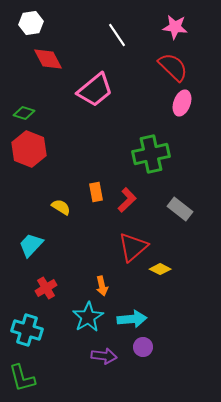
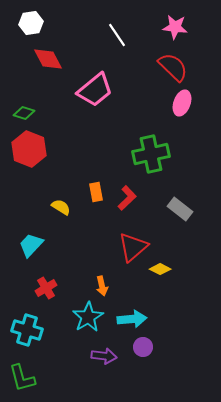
red L-shape: moved 2 px up
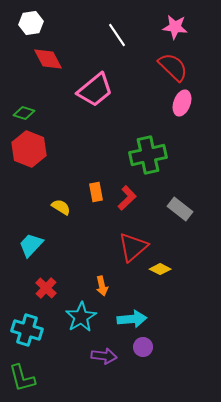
green cross: moved 3 px left, 1 px down
red cross: rotated 15 degrees counterclockwise
cyan star: moved 7 px left
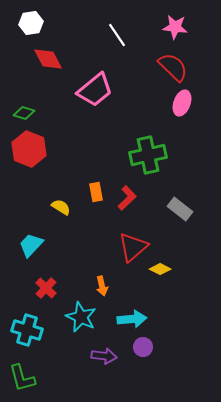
cyan star: rotated 16 degrees counterclockwise
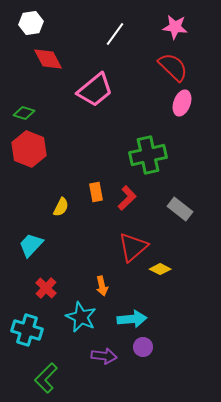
white line: moved 2 px left, 1 px up; rotated 70 degrees clockwise
yellow semicircle: rotated 84 degrees clockwise
green L-shape: moved 24 px right; rotated 60 degrees clockwise
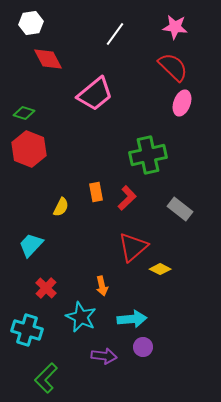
pink trapezoid: moved 4 px down
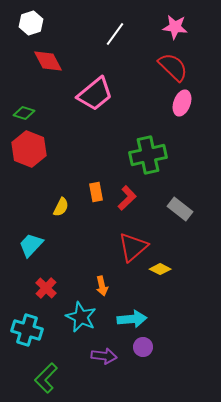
white hexagon: rotated 10 degrees counterclockwise
red diamond: moved 2 px down
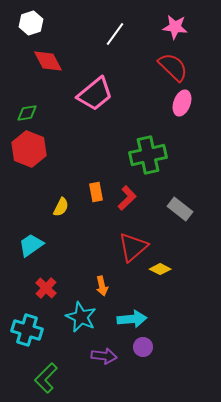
green diamond: moved 3 px right; rotated 25 degrees counterclockwise
cyan trapezoid: rotated 12 degrees clockwise
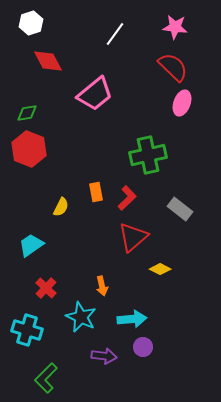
red triangle: moved 10 px up
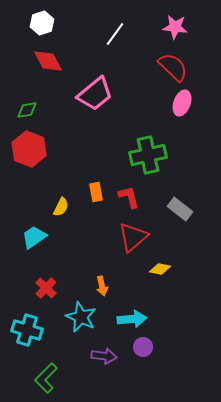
white hexagon: moved 11 px right
green diamond: moved 3 px up
red L-shape: moved 2 px right, 1 px up; rotated 60 degrees counterclockwise
cyan trapezoid: moved 3 px right, 8 px up
yellow diamond: rotated 15 degrees counterclockwise
